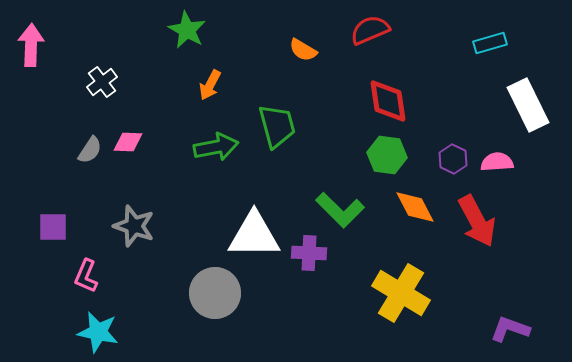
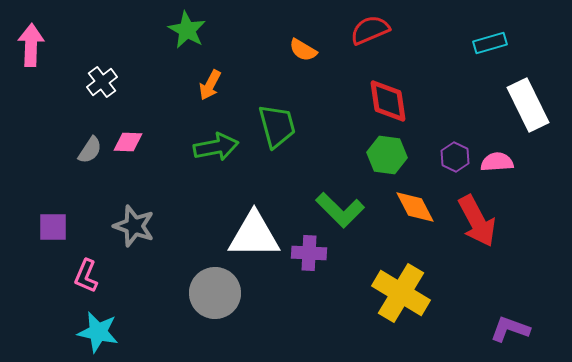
purple hexagon: moved 2 px right, 2 px up
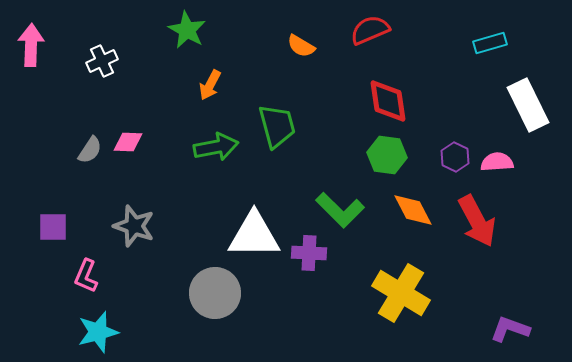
orange semicircle: moved 2 px left, 4 px up
white cross: moved 21 px up; rotated 12 degrees clockwise
orange diamond: moved 2 px left, 3 px down
cyan star: rotated 27 degrees counterclockwise
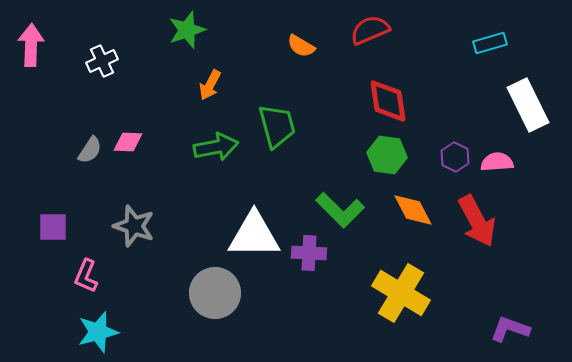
green star: rotated 24 degrees clockwise
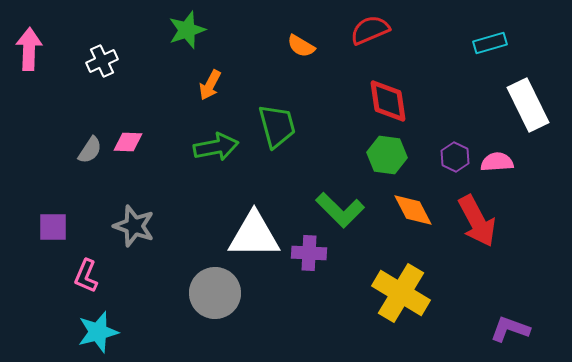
pink arrow: moved 2 px left, 4 px down
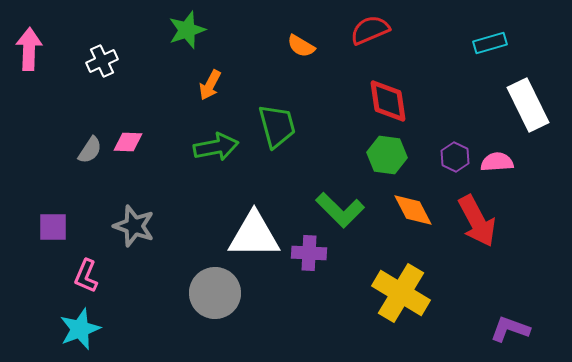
cyan star: moved 18 px left, 3 px up; rotated 6 degrees counterclockwise
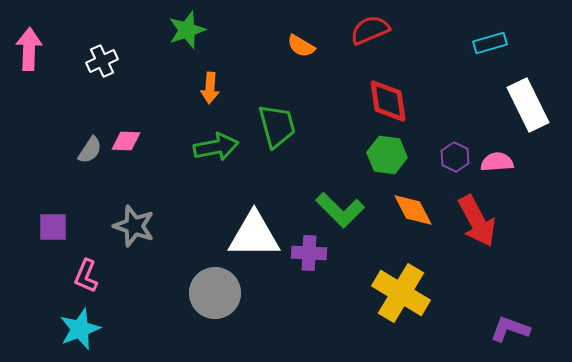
orange arrow: moved 3 px down; rotated 24 degrees counterclockwise
pink diamond: moved 2 px left, 1 px up
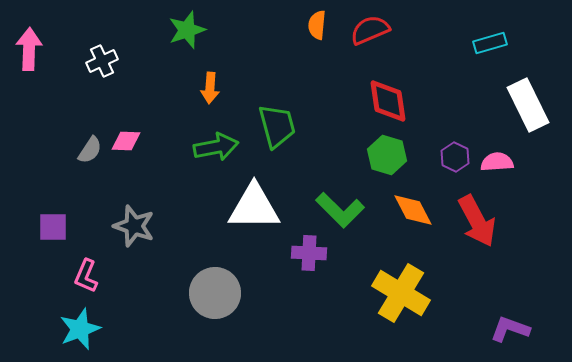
orange semicircle: moved 16 px right, 21 px up; rotated 64 degrees clockwise
green hexagon: rotated 9 degrees clockwise
white triangle: moved 28 px up
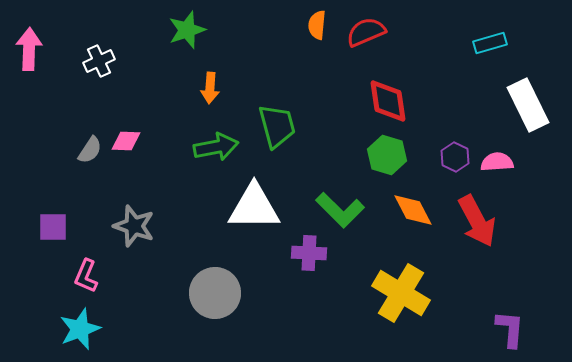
red semicircle: moved 4 px left, 2 px down
white cross: moved 3 px left
purple L-shape: rotated 75 degrees clockwise
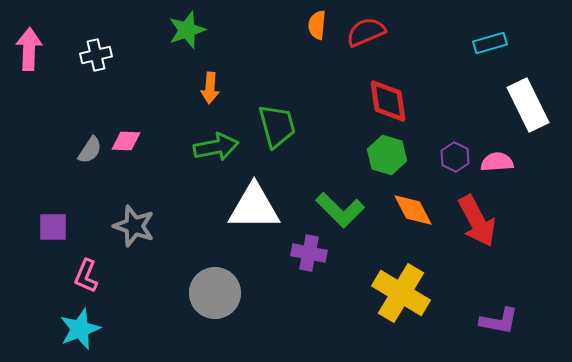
white cross: moved 3 px left, 6 px up; rotated 12 degrees clockwise
purple cross: rotated 8 degrees clockwise
purple L-shape: moved 11 px left, 8 px up; rotated 96 degrees clockwise
